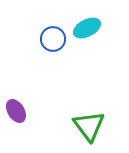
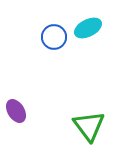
cyan ellipse: moved 1 px right
blue circle: moved 1 px right, 2 px up
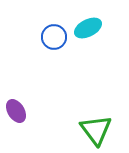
green triangle: moved 7 px right, 4 px down
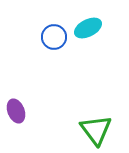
purple ellipse: rotated 10 degrees clockwise
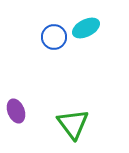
cyan ellipse: moved 2 px left
green triangle: moved 23 px left, 6 px up
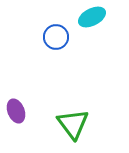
cyan ellipse: moved 6 px right, 11 px up
blue circle: moved 2 px right
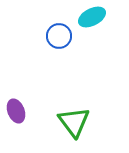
blue circle: moved 3 px right, 1 px up
green triangle: moved 1 px right, 2 px up
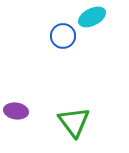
blue circle: moved 4 px right
purple ellipse: rotated 60 degrees counterclockwise
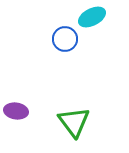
blue circle: moved 2 px right, 3 px down
